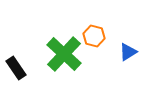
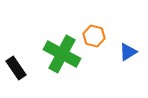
green cross: moved 2 px left; rotated 15 degrees counterclockwise
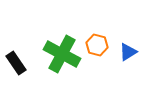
orange hexagon: moved 3 px right, 9 px down
black rectangle: moved 5 px up
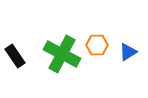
orange hexagon: rotated 15 degrees counterclockwise
black rectangle: moved 1 px left, 7 px up
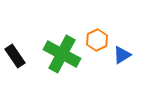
orange hexagon: moved 5 px up; rotated 25 degrees counterclockwise
blue triangle: moved 6 px left, 3 px down
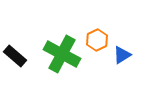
black rectangle: rotated 15 degrees counterclockwise
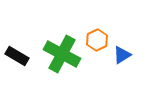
black rectangle: moved 2 px right; rotated 10 degrees counterclockwise
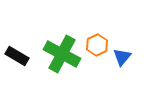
orange hexagon: moved 5 px down
blue triangle: moved 2 px down; rotated 18 degrees counterclockwise
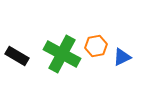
orange hexagon: moved 1 px left, 1 px down; rotated 15 degrees clockwise
blue triangle: rotated 24 degrees clockwise
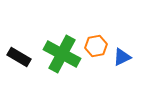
black rectangle: moved 2 px right, 1 px down
